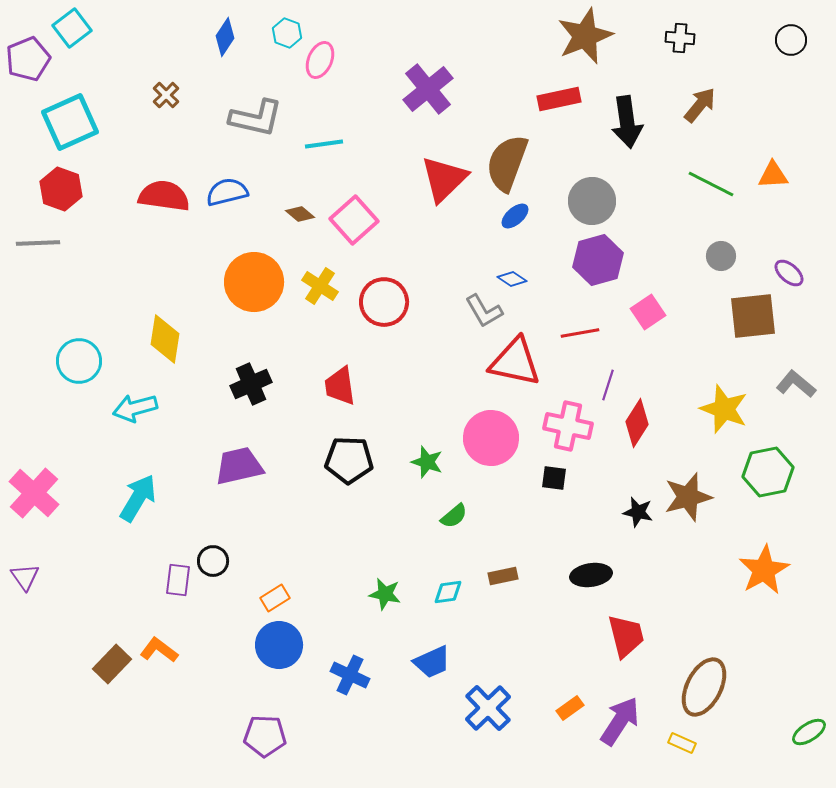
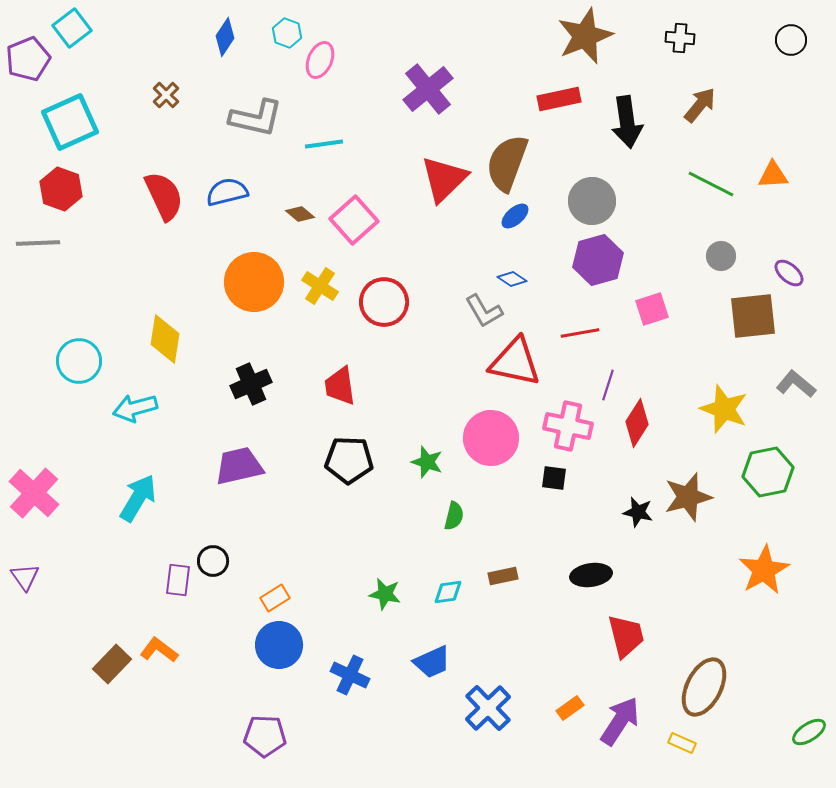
red semicircle at (164, 196): rotated 57 degrees clockwise
pink square at (648, 312): moved 4 px right, 3 px up; rotated 16 degrees clockwise
green semicircle at (454, 516): rotated 36 degrees counterclockwise
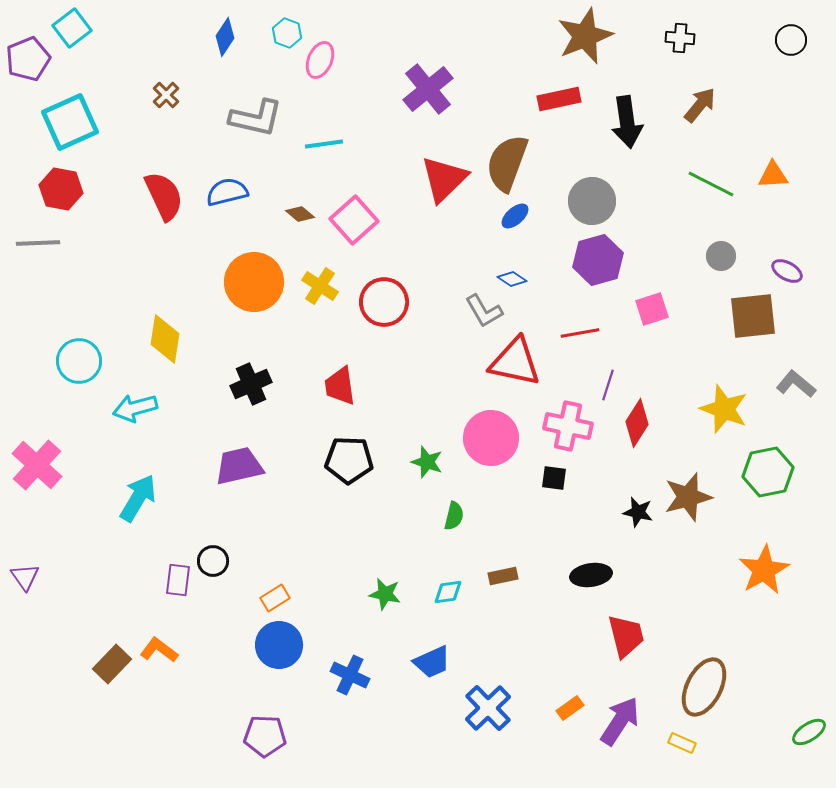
red hexagon at (61, 189): rotated 9 degrees counterclockwise
purple ellipse at (789, 273): moved 2 px left, 2 px up; rotated 12 degrees counterclockwise
pink cross at (34, 493): moved 3 px right, 28 px up
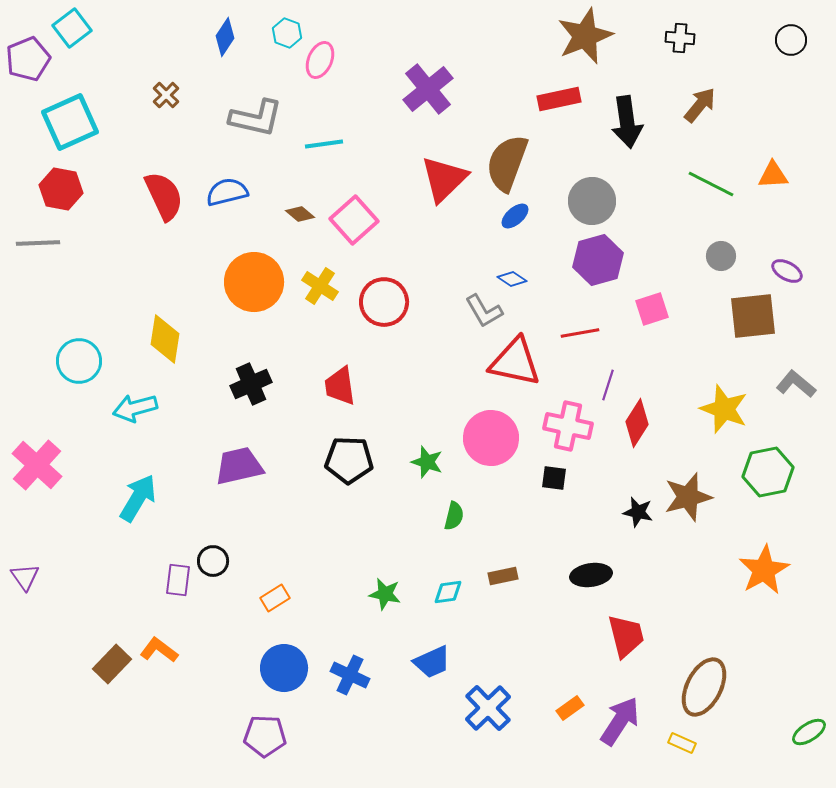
blue circle at (279, 645): moved 5 px right, 23 px down
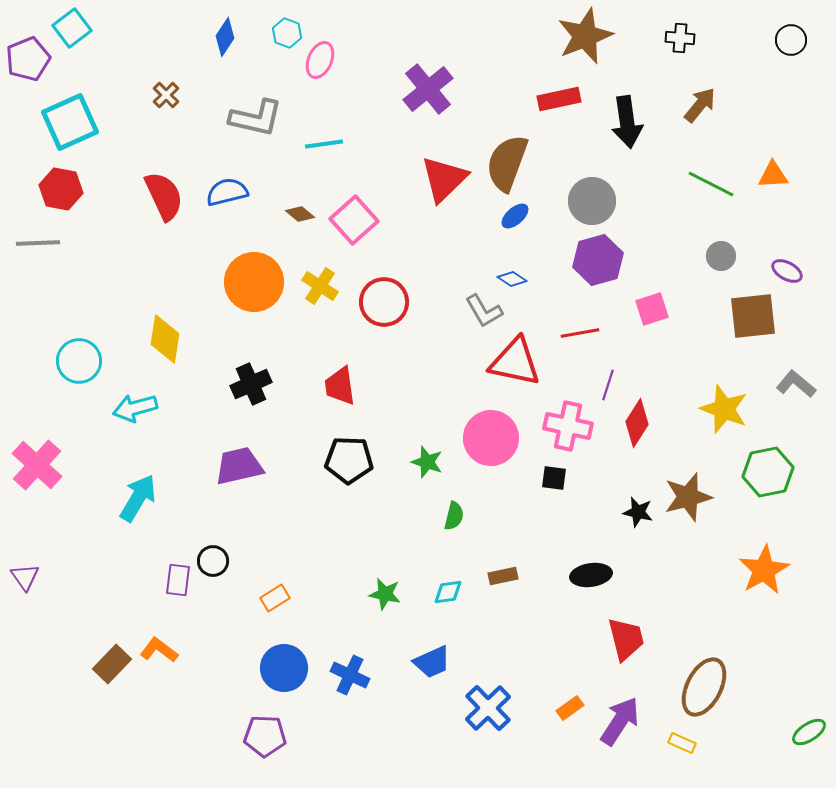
red trapezoid at (626, 636): moved 3 px down
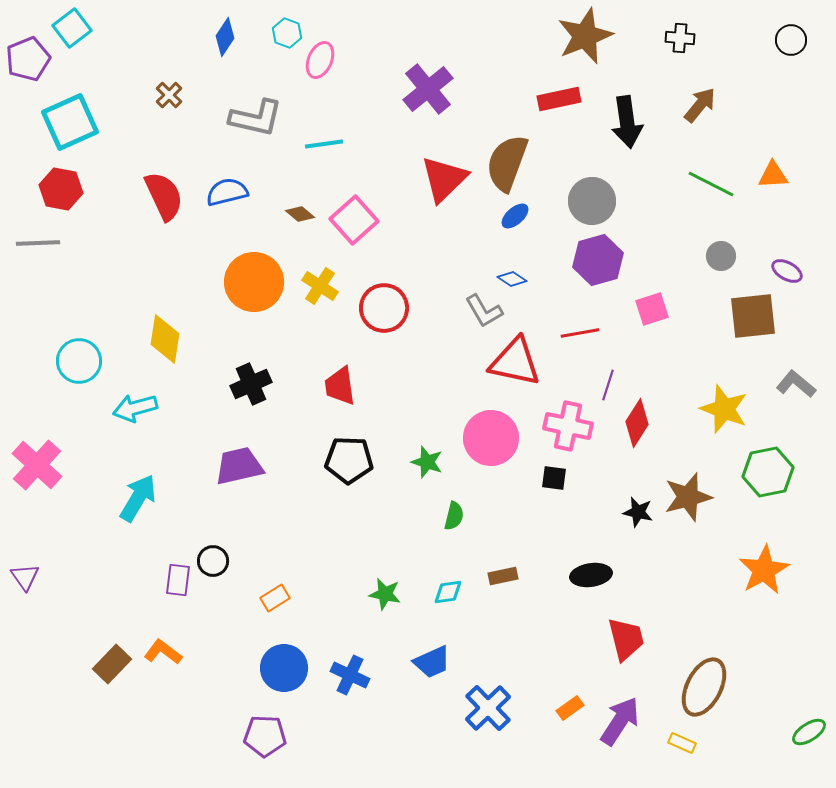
brown cross at (166, 95): moved 3 px right
red circle at (384, 302): moved 6 px down
orange L-shape at (159, 650): moved 4 px right, 2 px down
